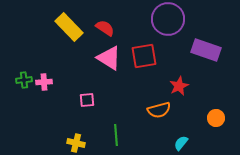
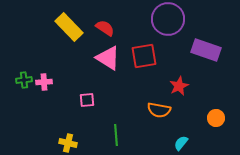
pink triangle: moved 1 px left
orange semicircle: rotated 25 degrees clockwise
yellow cross: moved 8 px left
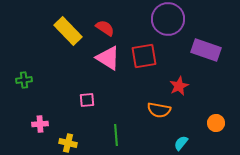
yellow rectangle: moved 1 px left, 4 px down
pink cross: moved 4 px left, 42 px down
orange circle: moved 5 px down
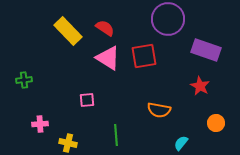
red star: moved 21 px right; rotated 18 degrees counterclockwise
